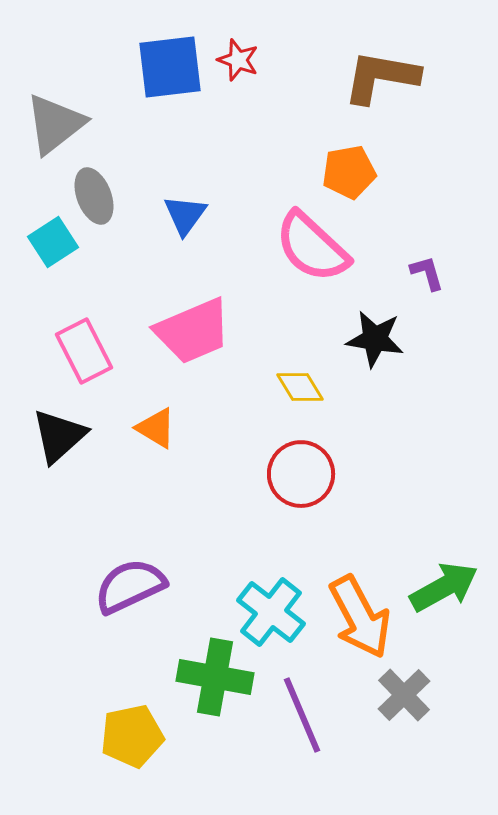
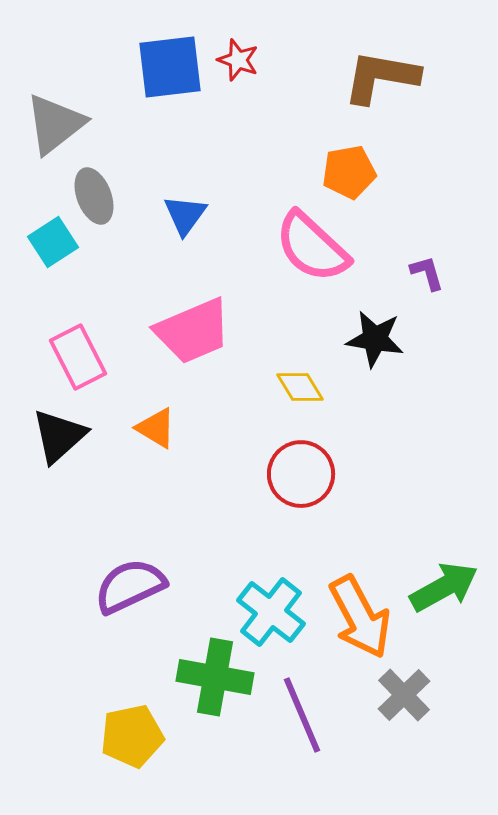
pink rectangle: moved 6 px left, 6 px down
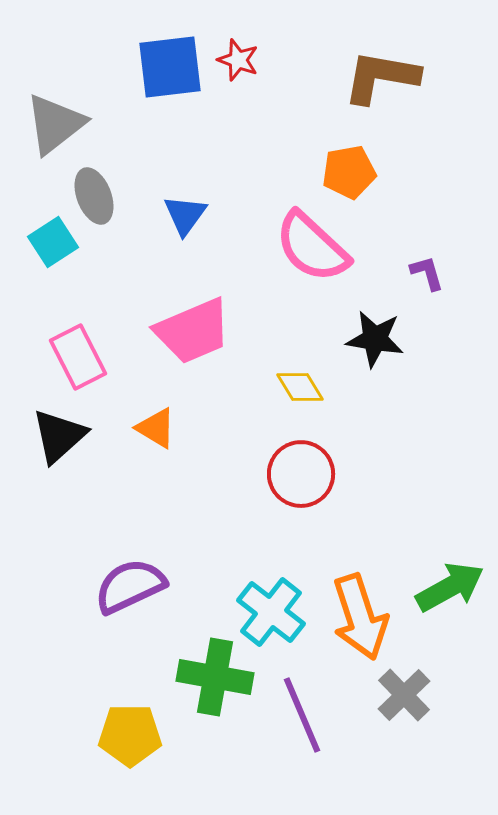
green arrow: moved 6 px right
orange arrow: rotated 10 degrees clockwise
yellow pentagon: moved 2 px left, 1 px up; rotated 12 degrees clockwise
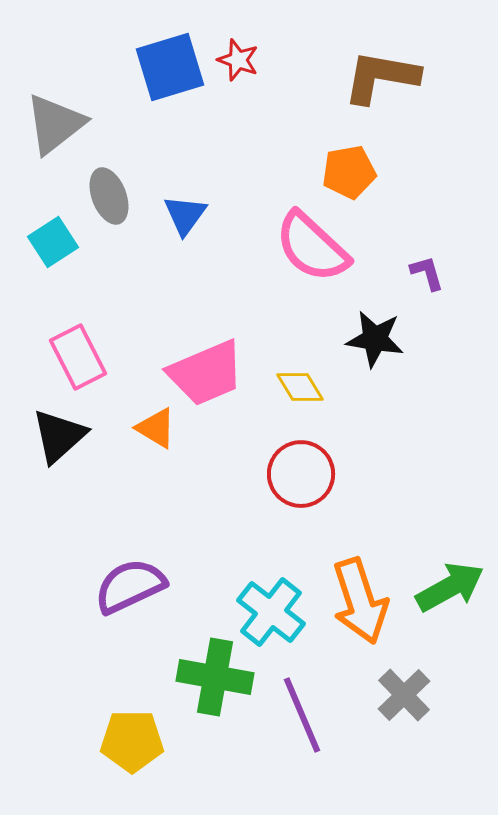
blue square: rotated 10 degrees counterclockwise
gray ellipse: moved 15 px right
pink trapezoid: moved 13 px right, 42 px down
orange arrow: moved 16 px up
yellow pentagon: moved 2 px right, 6 px down
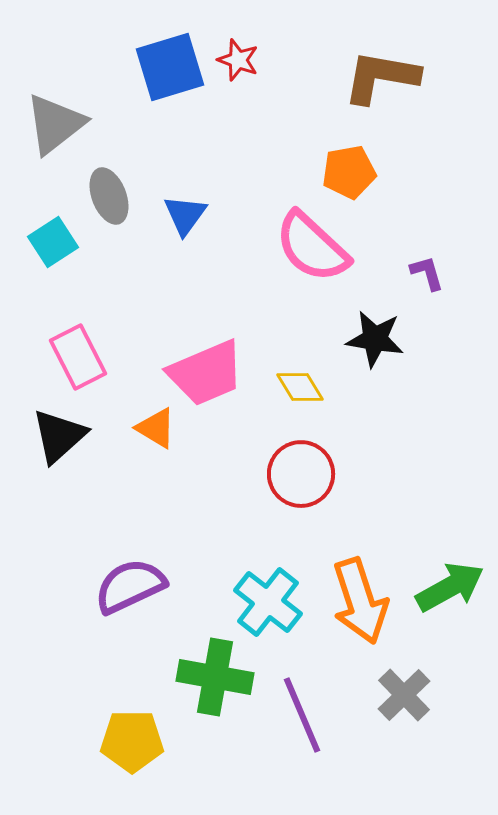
cyan cross: moved 3 px left, 10 px up
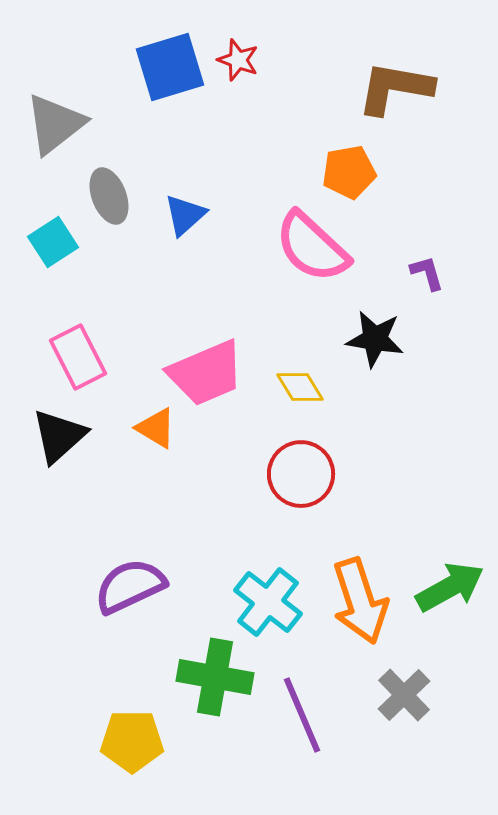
brown L-shape: moved 14 px right, 11 px down
blue triangle: rotated 12 degrees clockwise
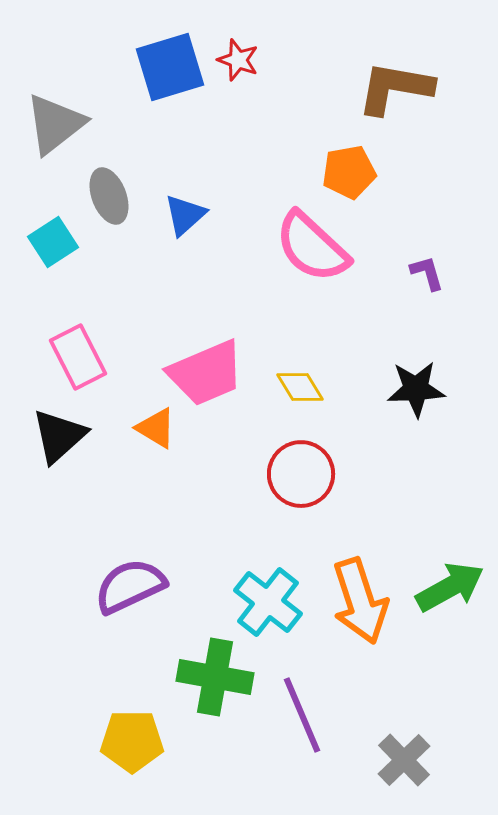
black star: moved 41 px right, 50 px down; rotated 12 degrees counterclockwise
gray cross: moved 65 px down
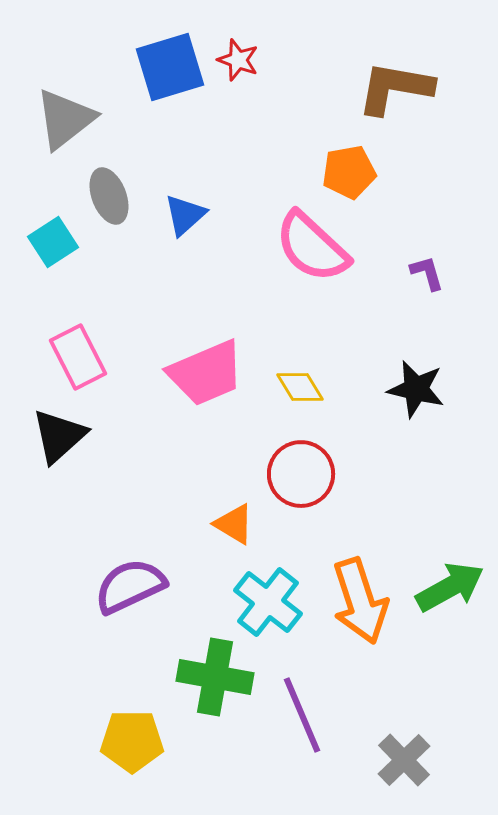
gray triangle: moved 10 px right, 5 px up
black star: rotated 16 degrees clockwise
orange triangle: moved 78 px right, 96 px down
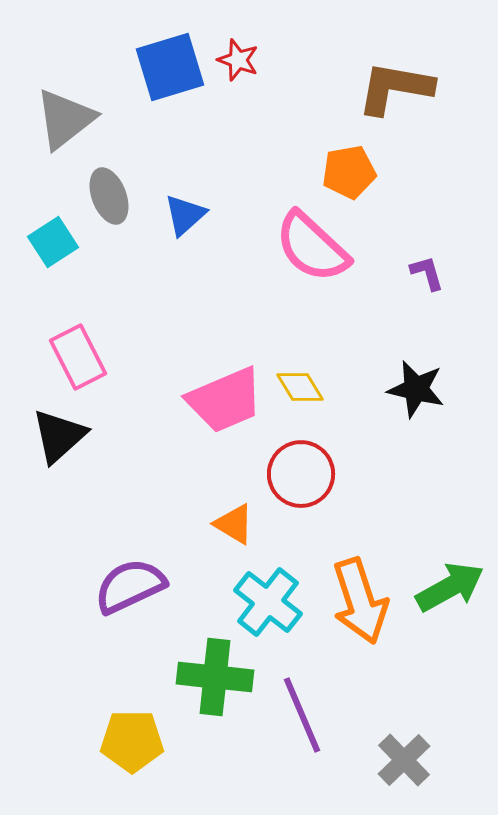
pink trapezoid: moved 19 px right, 27 px down
green cross: rotated 4 degrees counterclockwise
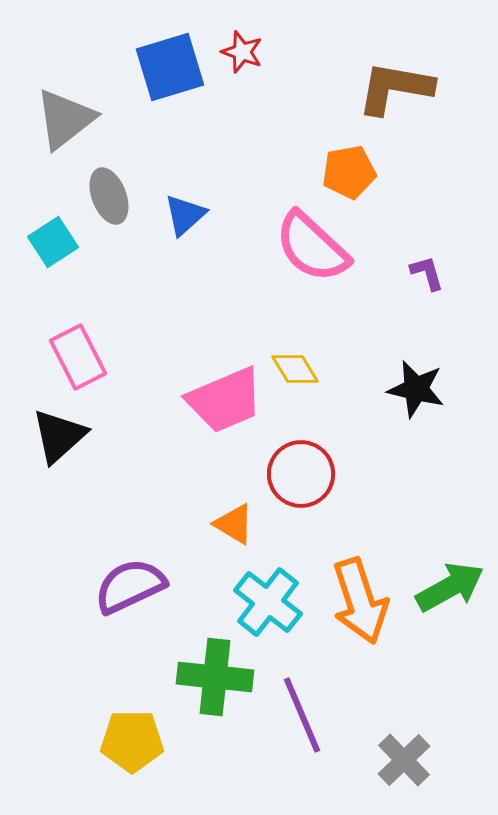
red star: moved 4 px right, 8 px up
yellow diamond: moved 5 px left, 18 px up
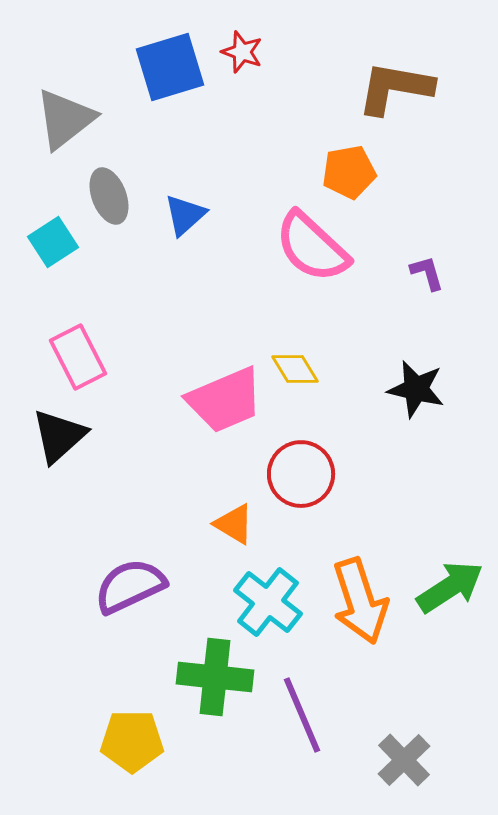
green arrow: rotated 4 degrees counterclockwise
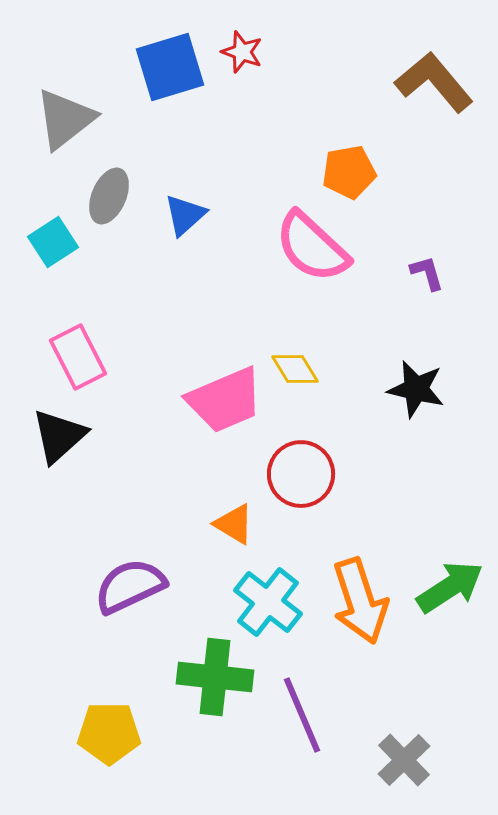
brown L-shape: moved 39 px right, 6 px up; rotated 40 degrees clockwise
gray ellipse: rotated 44 degrees clockwise
yellow pentagon: moved 23 px left, 8 px up
